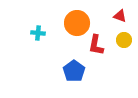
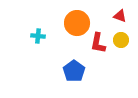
cyan cross: moved 3 px down
yellow circle: moved 3 px left
red L-shape: moved 2 px right, 2 px up
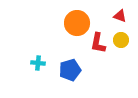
cyan cross: moved 27 px down
blue pentagon: moved 4 px left, 1 px up; rotated 20 degrees clockwise
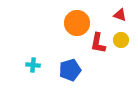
red triangle: moved 1 px up
cyan cross: moved 5 px left, 2 px down
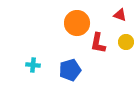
yellow circle: moved 5 px right, 2 px down
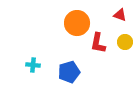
yellow circle: moved 1 px left
blue pentagon: moved 1 px left, 2 px down
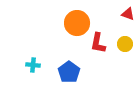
red triangle: moved 8 px right, 1 px up
yellow circle: moved 2 px down
blue pentagon: rotated 20 degrees counterclockwise
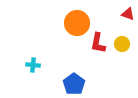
yellow circle: moved 3 px left
blue pentagon: moved 5 px right, 12 px down
